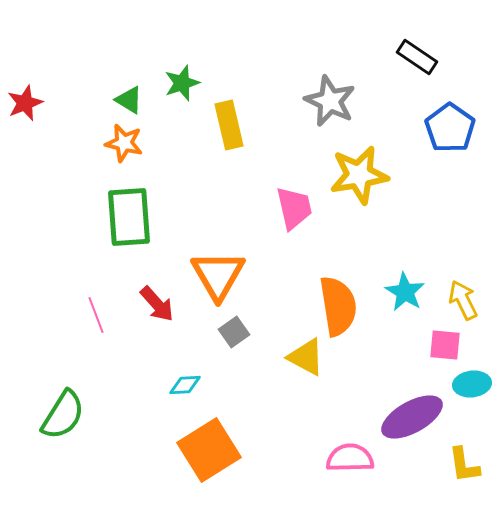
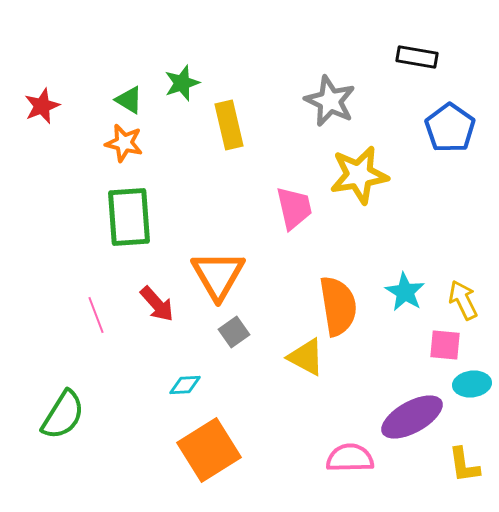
black rectangle: rotated 24 degrees counterclockwise
red star: moved 17 px right, 3 px down
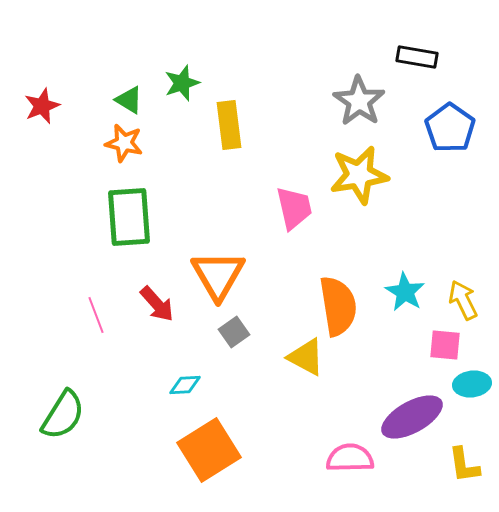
gray star: moved 29 px right; rotated 9 degrees clockwise
yellow rectangle: rotated 6 degrees clockwise
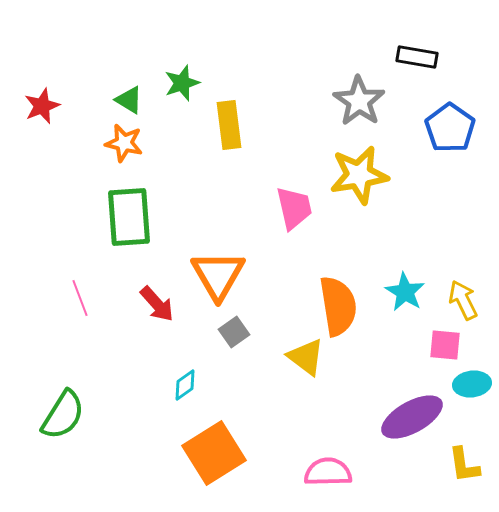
pink line: moved 16 px left, 17 px up
yellow triangle: rotated 9 degrees clockwise
cyan diamond: rotated 32 degrees counterclockwise
orange square: moved 5 px right, 3 px down
pink semicircle: moved 22 px left, 14 px down
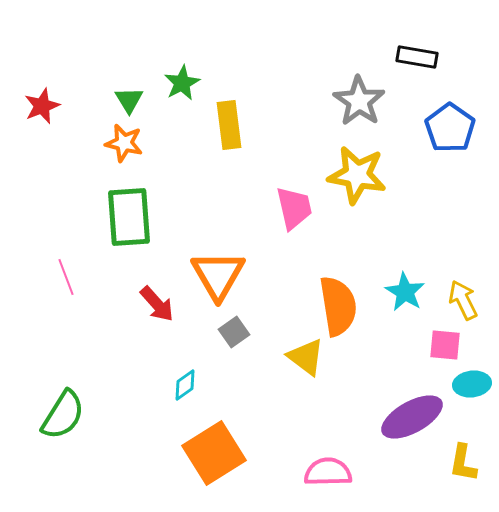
green star: rotated 9 degrees counterclockwise
green triangle: rotated 28 degrees clockwise
yellow star: moved 2 px left; rotated 20 degrees clockwise
pink line: moved 14 px left, 21 px up
yellow L-shape: moved 1 px left, 2 px up; rotated 18 degrees clockwise
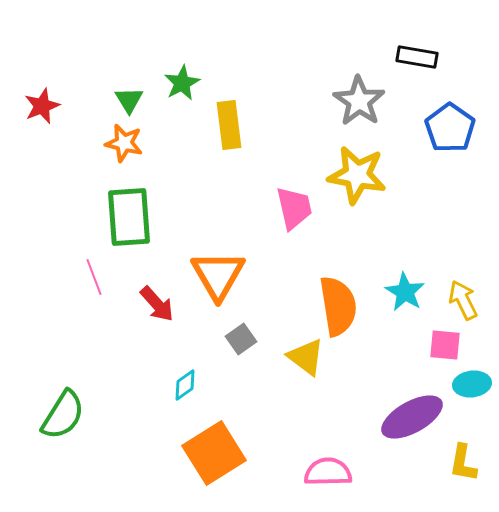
pink line: moved 28 px right
gray square: moved 7 px right, 7 px down
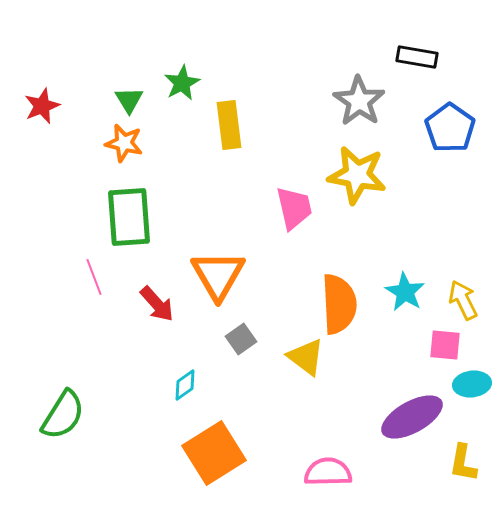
orange semicircle: moved 1 px right, 2 px up; rotated 6 degrees clockwise
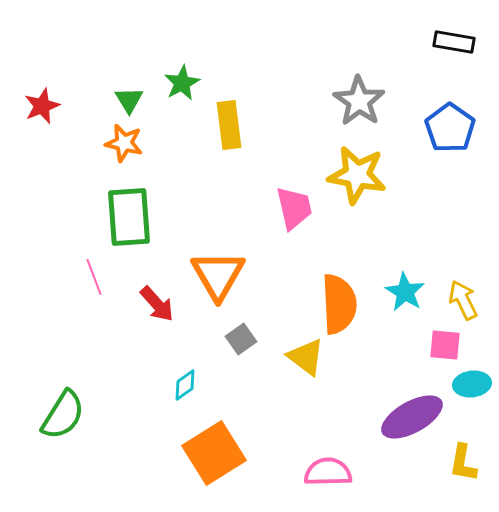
black rectangle: moved 37 px right, 15 px up
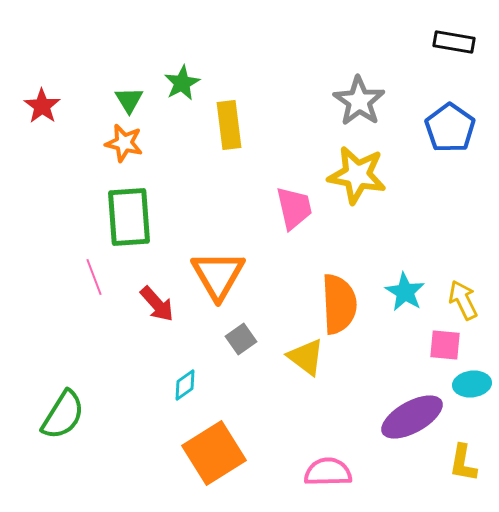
red star: rotated 15 degrees counterclockwise
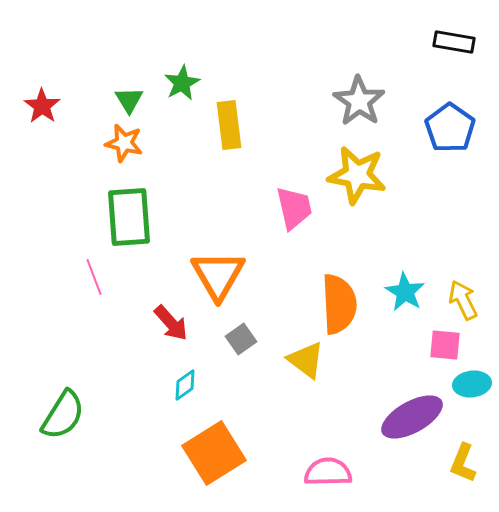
red arrow: moved 14 px right, 19 px down
yellow triangle: moved 3 px down
yellow L-shape: rotated 12 degrees clockwise
